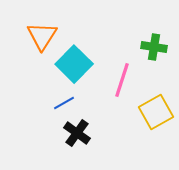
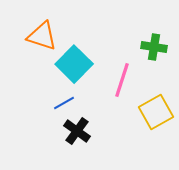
orange triangle: rotated 44 degrees counterclockwise
black cross: moved 2 px up
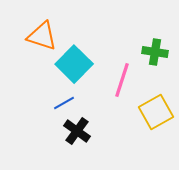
green cross: moved 1 px right, 5 px down
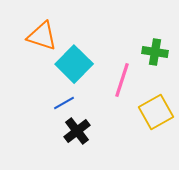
black cross: rotated 16 degrees clockwise
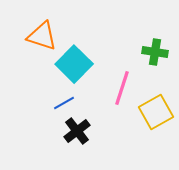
pink line: moved 8 px down
